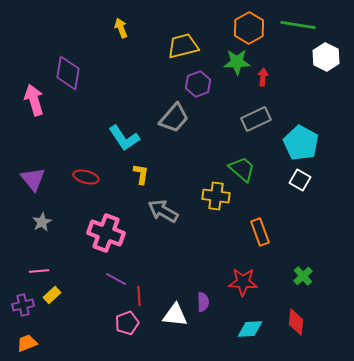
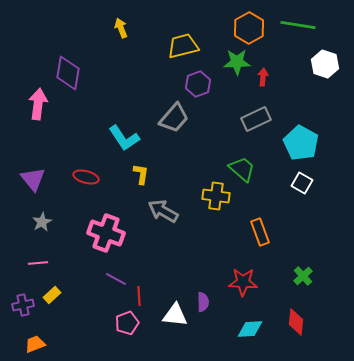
white hexagon: moved 1 px left, 7 px down; rotated 8 degrees counterclockwise
pink arrow: moved 4 px right, 4 px down; rotated 24 degrees clockwise
white square: moved 2 px right, 3 px down
pink line: moved 1 px left, 8 px up
orange trapezoid: moved 8 px right, 1 px down
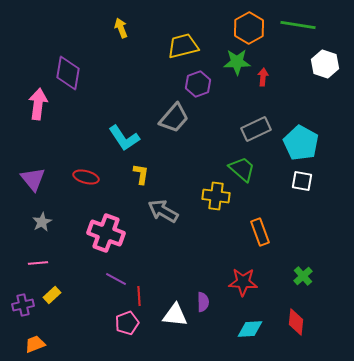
gray rectangle: moved 10 px down
white square: moved 2 px up; rotated 20 degrees counterclockwise
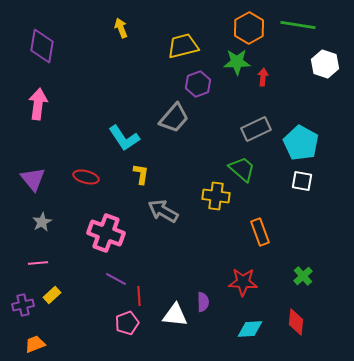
purple diamond: moved 26 px left, 27 px up
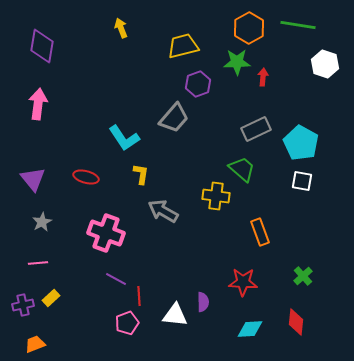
yellow rectangle: moved 1 px left, 3 px down
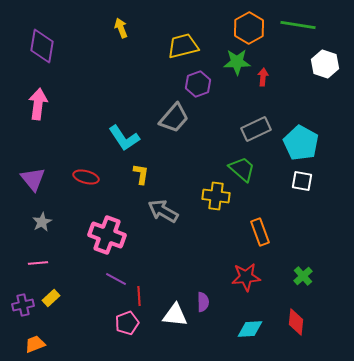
pink cross: moved 1 px right, 2 px down
red star: moved 3 px right, 5 px up; rotated 8 degrees counterclockwise
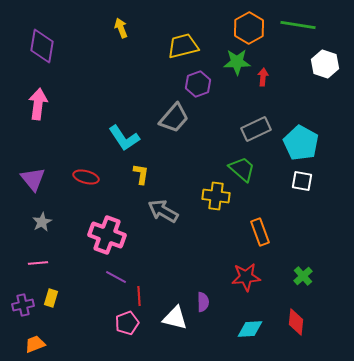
purple line: moved 2 px up
yellow rectangle: rotated 30 degrees counterclockwise
white triangle: moved 3 px down; rotated 8 degrees clockwise
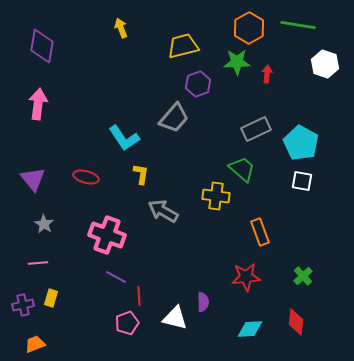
red arrow: moved 4 px right, 3 px up
gray star: moved 2 px right, 2 px down; rotated 12 degrees counterclockwise
